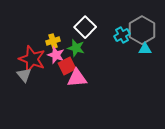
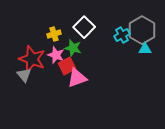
white square: moved 1 px left
yellow cross: moved 1 px right, 7 px up
green star: moved 3 px left
pink triangle: rotated 15 degrees counterclockwise
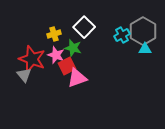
gray hexagon: moved 1 px right, 1 px down
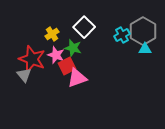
yellow cross: moved 2 px left; rotated 16 degrees counterclockwise
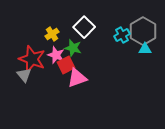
red square: moved 1 px left, 1 px up
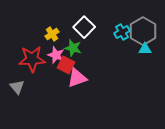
cyan cross: moved 3 px up
red star: rotated 24 degrees counterclockwise
red square: rotated 36 degrees counterclockwise
gray triangle: moved 7 px left, 12 px down
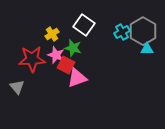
white square: moved 2 px up; rotated 10 degrees counterclockwise
cyan triangle: moved 2 px right
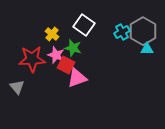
yellow cross: rotated 16 degrees counterclockwise
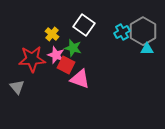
pink triangle: moved 3 px right, 1 px down; rotated 40 degrees clockwise
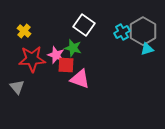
yellow cross: moved 28 px left, 3 px up
cyan triangle: rotated 16 degrees counterclockwise
red square: rotated 24 degrees counterclockwise
